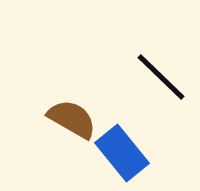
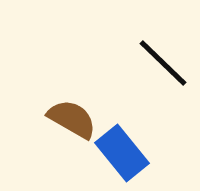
black line: moved 2 px right, 14 px up
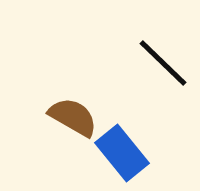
brown semicircle: moved 1 px right, 2 px up
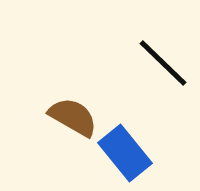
blue rectangle: moved 3 px right
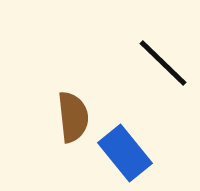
brown semicircle: rotated 54 degrees clockwise
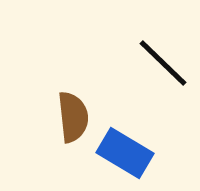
blue rectangle: rotated 20 degrees counterclockwise
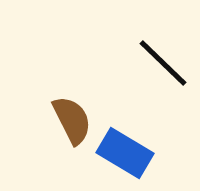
brown semicircle: moved 1 px left, 3 px down; rotated 21 degrees counterclockwise
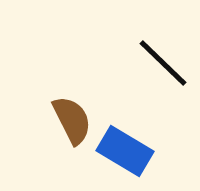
blue rectangle: moved 2 px up
